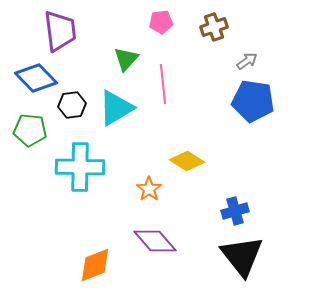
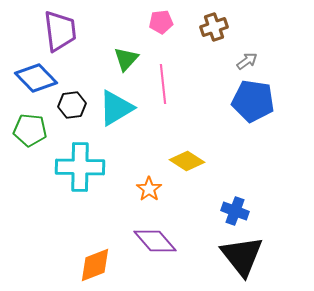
blue cross: rotated 36 degrees clockwise
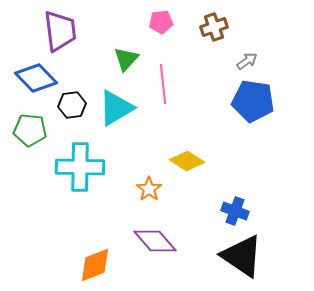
black triangle: rotated 18 degrees counterclockwise
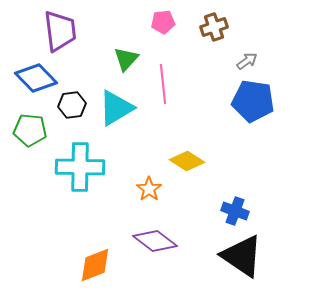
pink pentagon: moved 2 px right
purple diamond: rotated 12 degrees counterclockwise
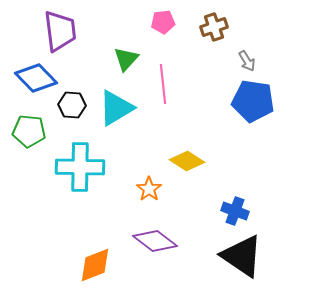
gray arrow: rotated 95 degrees clockwise
black hexagon: rotated 12 degrees clockwise
green pentagon: moved 1 px left, 1 px down
